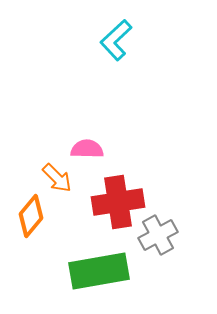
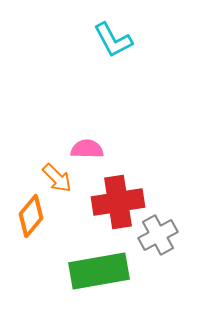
cyan L-shape: moved 3 px left; rotated 75 degrees counterclockwise
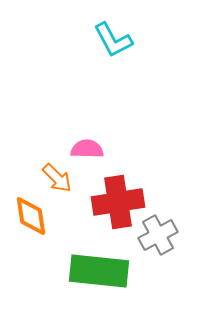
orange diamond: rotated 48 degrees counterclockwise
green rectangle: rotated 16 degrees clockwise
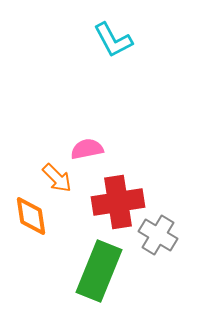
pink semicircle: rotated 12 degrees counterclockwise
gray cross: rotated 30 degrees counterclockwise
green rectangle: rotated 74 degrees counterclockwise
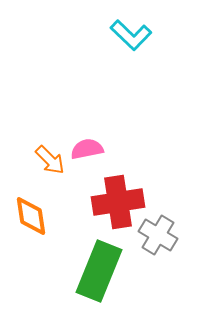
cyan L-shape: moved 18 px right, 5 px up; rotated 18 degrees counterclockwise
orange arrow: moved 7 px left, 18 px up
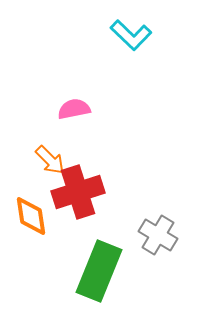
pink semicircle: moved 13 px left, 40 px up
red cross: moved 40 px left, 10 px up; rotated 9 degrees counterclockwise
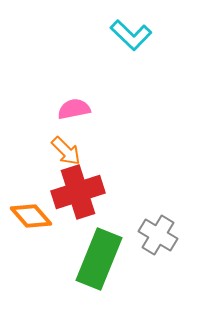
orange arrow: moved 16 px right, 9 px up
orange diamond: rotated 33 degrees counterclockwise
green rectangle: moved 12 px up
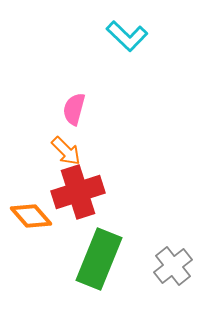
cyan L-shape: moved 4 px left, 1 px down
pink semicircle: rotated 64 degrees counterclockwise
gray cross: moved 15 px right, 31 px down; rotated 21 degrees clockwise
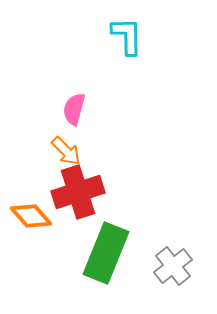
cyan L-shape: rotated 135 degrees counterclockwise
green rectangle: moved 7 px right, 6 px up
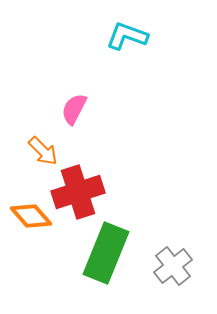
cyan L-shape: rotated 69 degrees counterclockwise
pink semicircle: rotated 12 degrees clockwise
orange arrow: moved 23 px left
